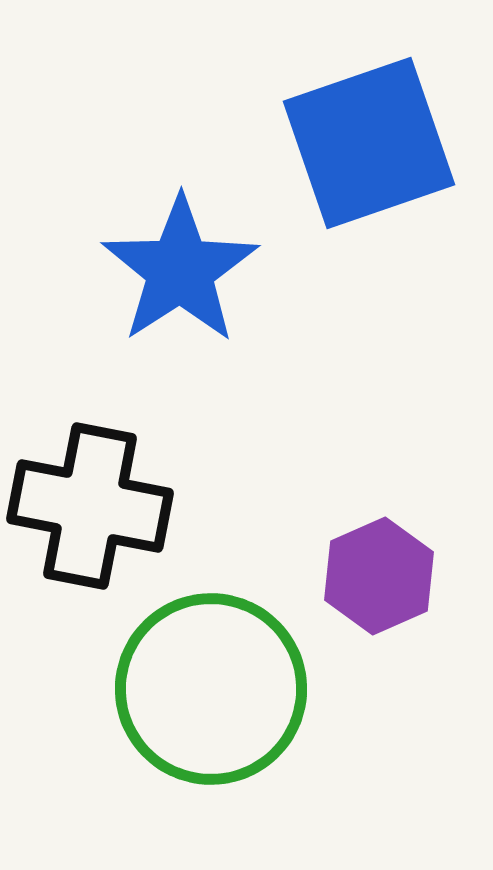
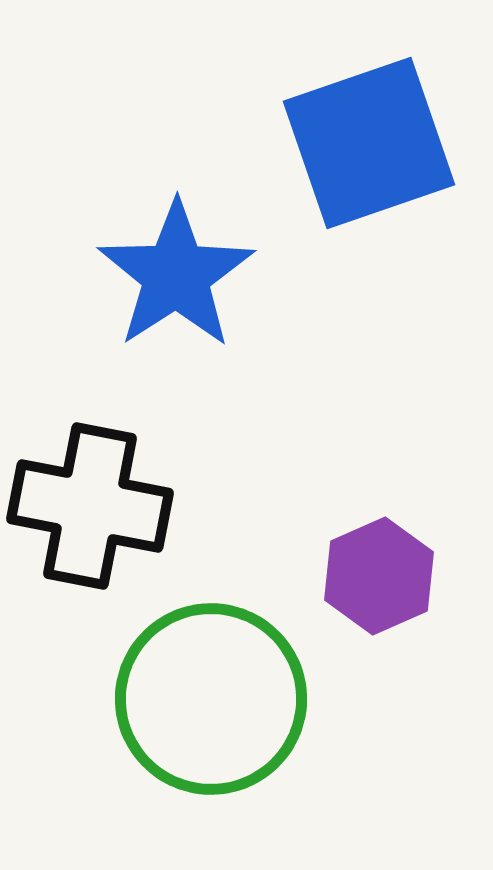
blue star: moved 4 px left, 5 px down
green circle: moved 10 px down
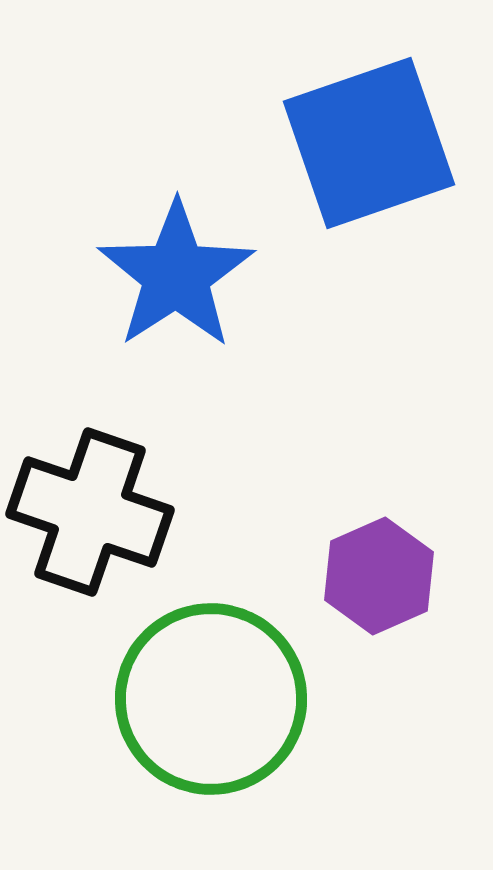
black cross: moved 6 px down; rotated 8 degrees clockwise
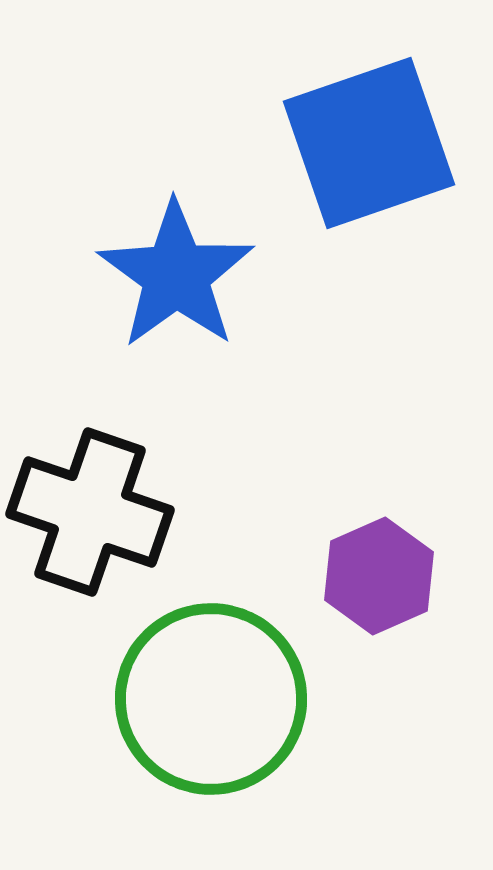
blue star: rotated 3 degrees counterclockwise
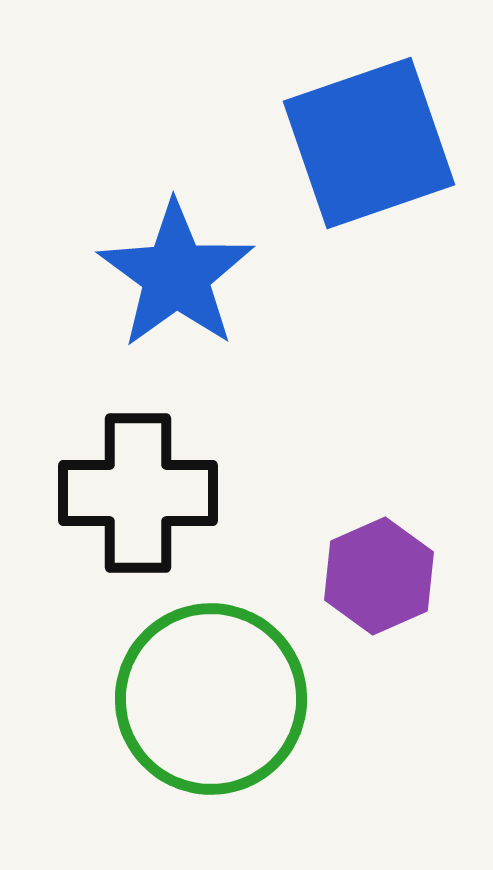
black cross: moved 48 px right, 19 px up; rotated 19 degrees counterclockwise
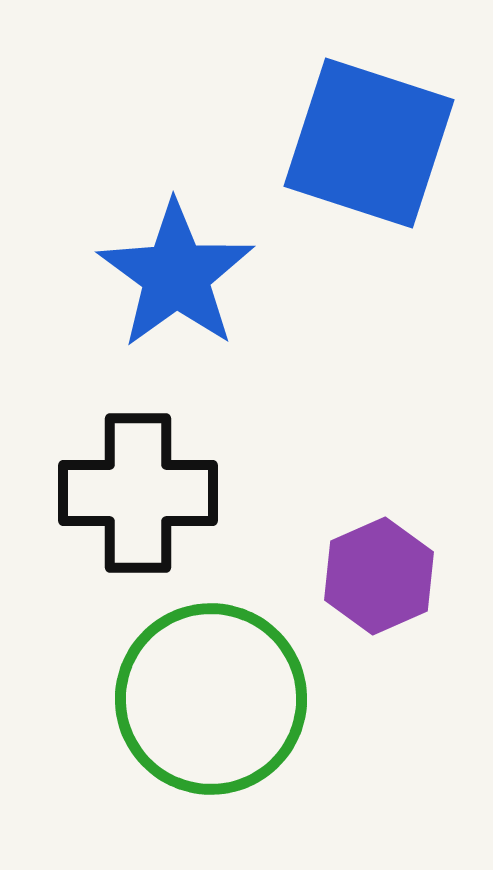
blue square: rotated 37 degrees clockwise
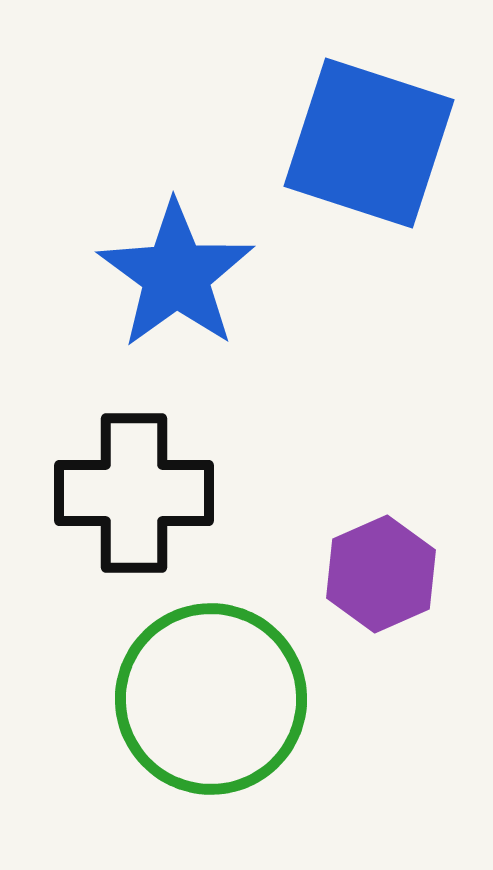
black cross: moved 4 px left
purple hexagon: moved 2 px right, 2 px up
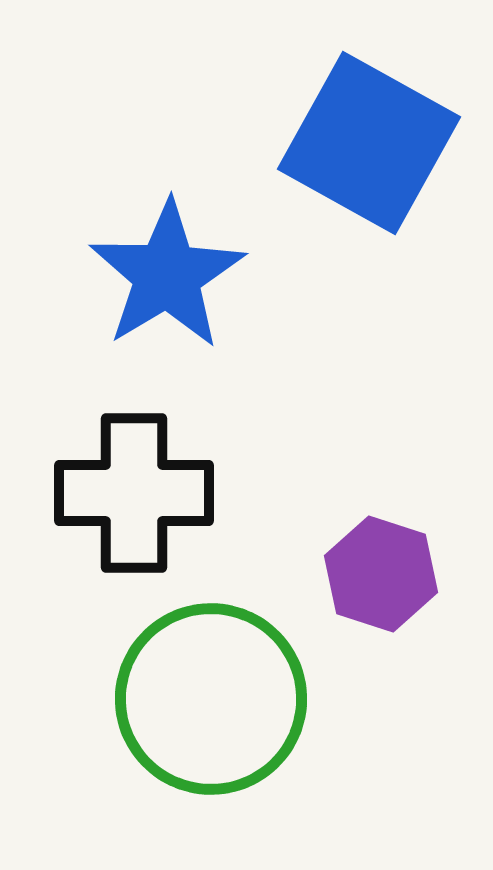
blue square: rotated 11 degrees clockwise
blue star: moved 9 px left; rotated 5 degrees clockwise
purple hexagon: rotated 18 degrees counterclockwise
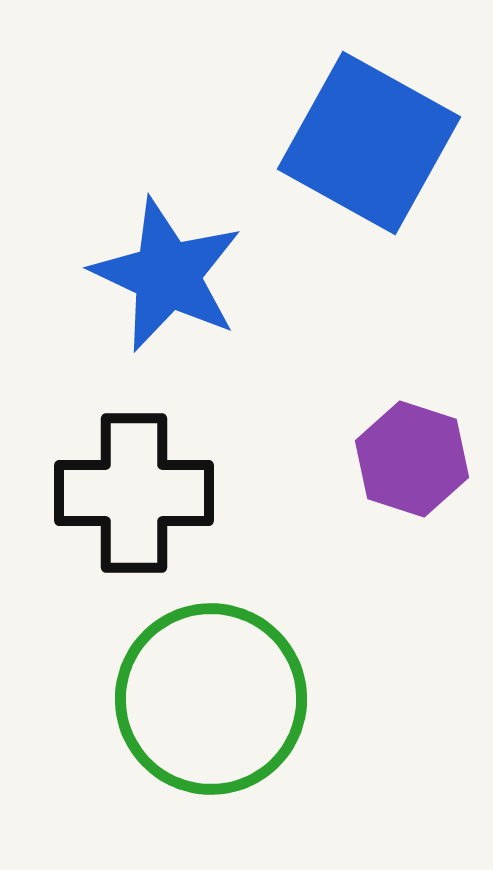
blue star: rotated 16 degrees counterclockwise
purple hexagon: moved 31 px right, 115 px up
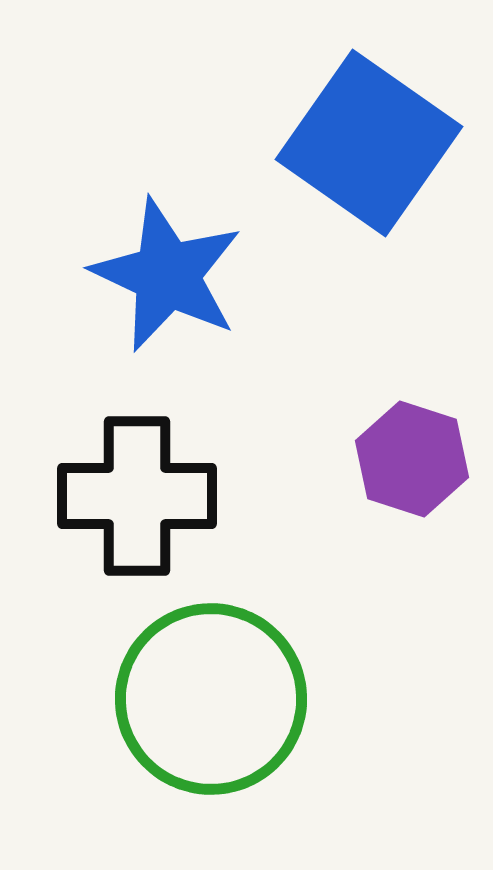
blue square: rotated 6 degrees clockwise
black cross: moved 3 px right, 3 px down
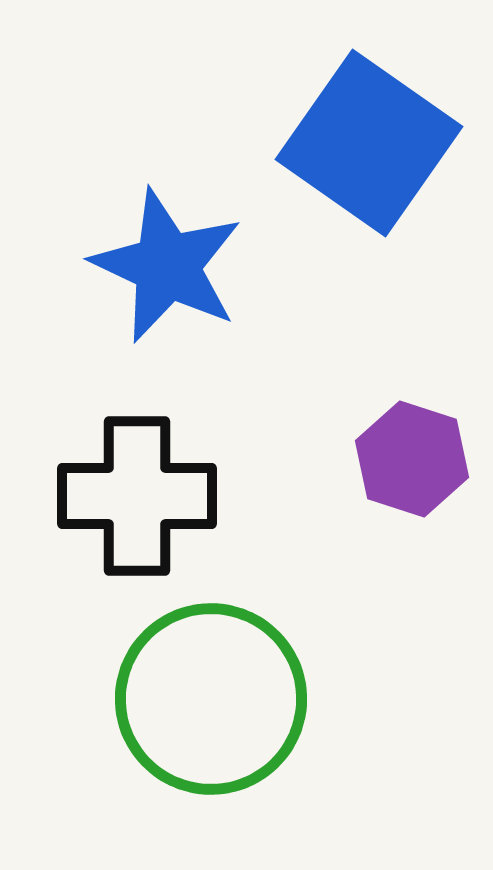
blue star: moved 9 px up
